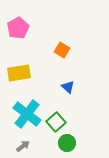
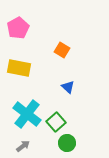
yellow rectangle: moved 5 px up; rotated 20 degrees clockwise
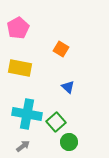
orange square: moved 1 px left, 1 px up
yellow rectangle: moved 1 px right
cyan cross: rotated 28 degrees counterclockwise
green circle: moved 2 px right, 1 px up
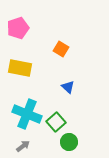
pink pentagon: rotated 10 degrees clockwise
cyan cross: rotated 12 degrees clockwise
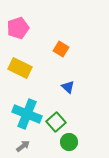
yellow rectangle: rotated 15 degrees clockwise
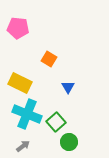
pink pentagon: rotated 25 degrees clockwise
orange square: moved 12 px left, 10 px down
yellow rectangle: moved 15 px down
blue triangle: rotated 16 degrees clockwise
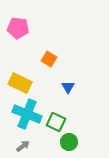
green square: rotated 24 degrees counterclockwise
